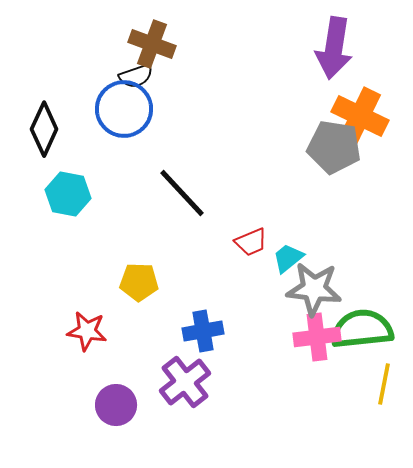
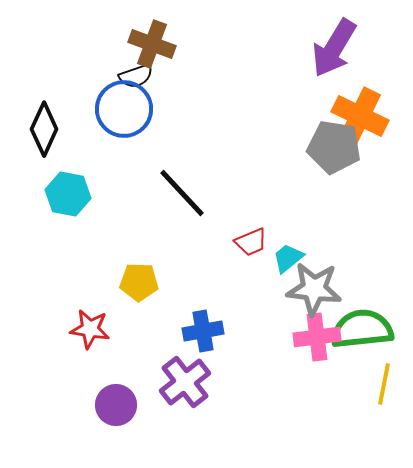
purple arrow: rotated 22 degrees clockwise
red star: moved 3 px right, 2 px up
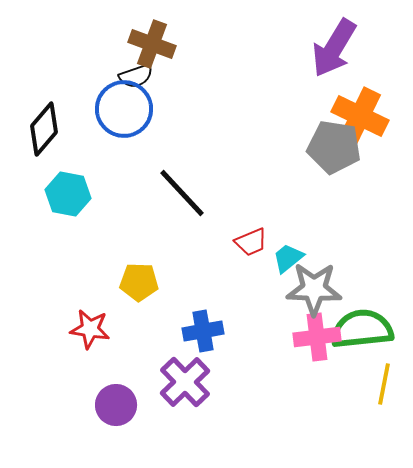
black diamond: rotated 16 degrees clockwise
gray star: rotated 4 degrees counterclockwise
purple cross: rotated 6 degrees counterclockwise
